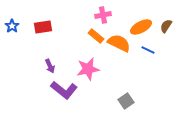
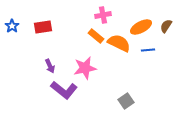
blue line: rotated 32 degrees counterclockwise
pink star: moved 3 px left, 1 px up
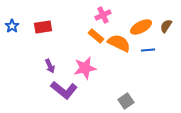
pink cross: rotated 14 degrees counterclockwise
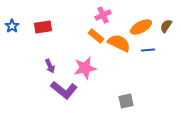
gray square: rotated 21 degrees clockwise
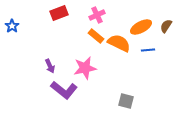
pink cross: moved 6 px left
red rectangle: moved 16 px right, 14 px up; rotated 12 degrees counterclockwise
gray square: rotated 28 degrees clockwise
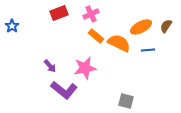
pink cross: moved 6 px left, 1 px up
purple arrow: rotated 16 degrees counterclockwise
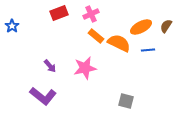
purple L-shape: moved 21 px left, 6 px down
